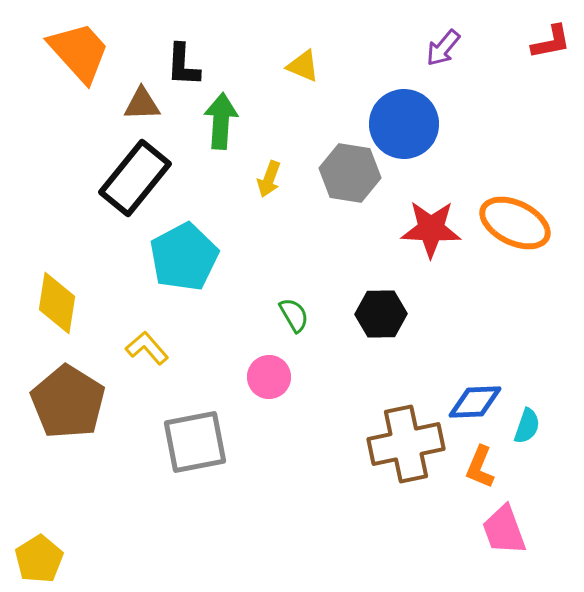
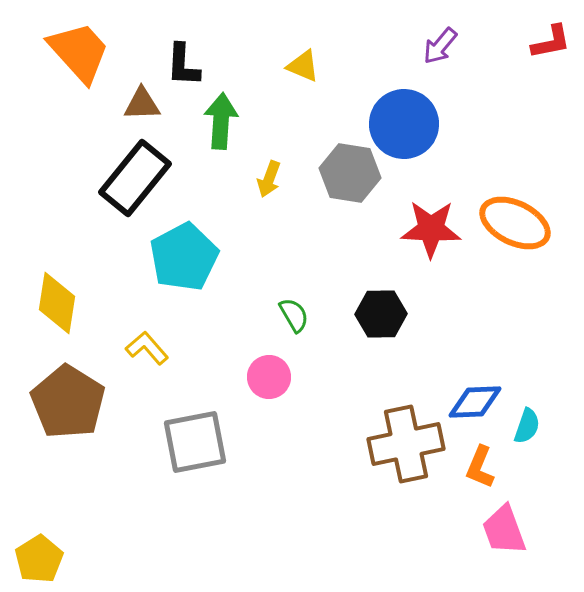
purple arrow: moved 3 px left, 2 px up
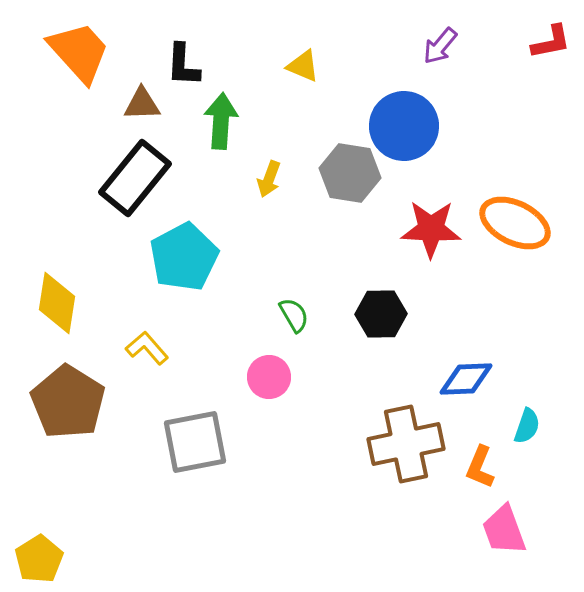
blue circle: moved 2 px down
blue diamond: moved 9 px left, 23 px up
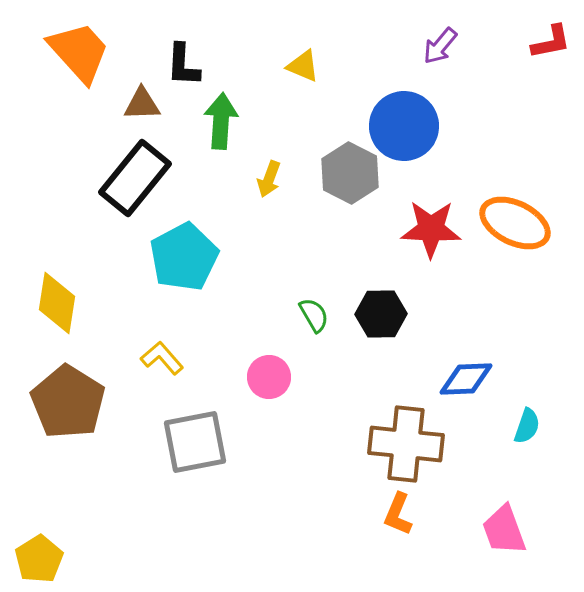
gray hexagon: rotated 18 degrees clockwise
green semicircle: moved 20 px right
yellow L-shape: moved 15 px right, 10 px down
brown cross: rotated 18 degrees clockwise
orange L-shape: moved 82 px left, 47 px down
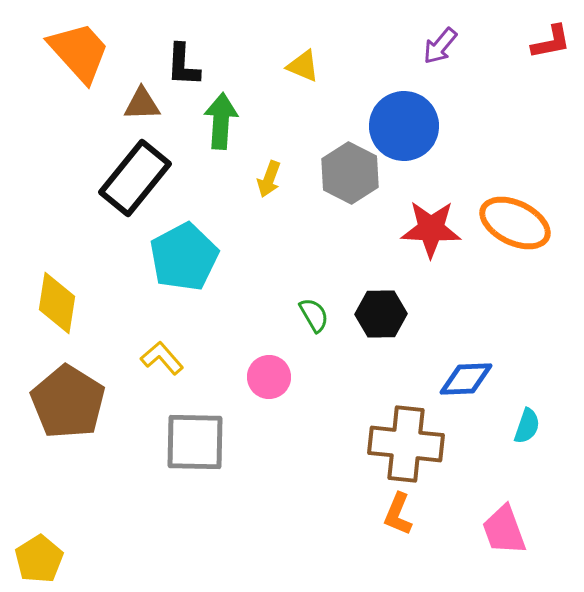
gray square: rotated 12 degrees clockwise
